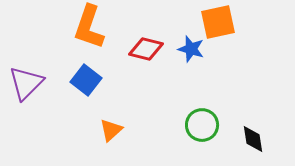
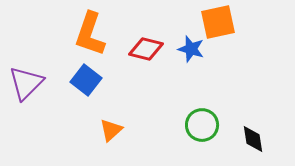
orange L-shape: moved 1 px right, 7 px down
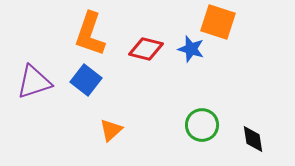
orange square: rotated 30 degrees clockwise
purple triangle: moved 8 px right, 1 px up; rotated 27 degrees clockwise
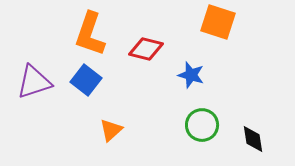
blue star: moved 26 px down
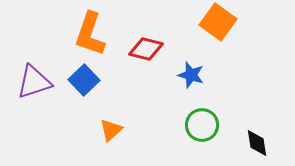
orange square: rotated 18 degrees clockwise
blue square: moved 2 px left; rotated 8 degrees clockwise
black diamond: moved 4 px right, 4 px down
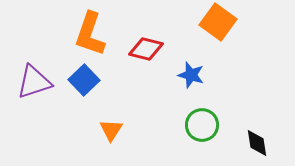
orange triangle: rotated 15 degrees counterclockwise
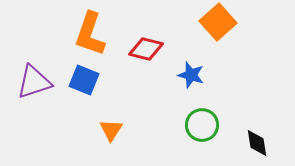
orange square: rotated 12 degrees clockwise
blue square: rotated 24 degrees counterclockwise
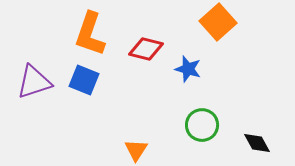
blue star: moved 3 px left, 6 px up
orange triangle: moved 25 px right, 20 px down
black diamond: rotated 20 degrees counterclockwise
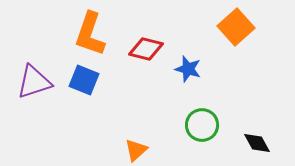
orange square: moved 18 px right, 5 px down
orange triangle: rotated 15 degrees clockwise
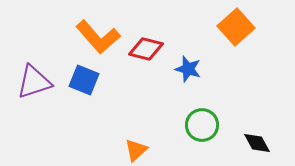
orange L-shape: moved 8 px right, 3 px down; rotated 60 degrees counterclockwise
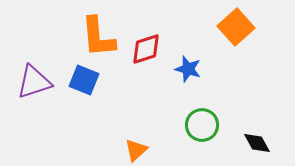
orange L-shape: rotated 36 degrees clockwise
red diamond: rotated 32 degrees counterclockwise
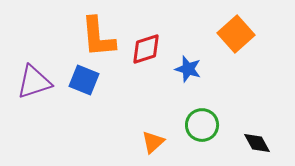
orange square: moved 7 px down
orange triangle: moved 17 px right, 8 px up
